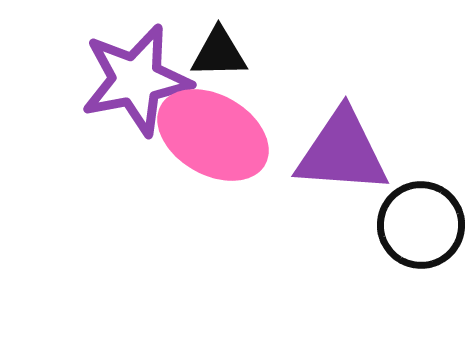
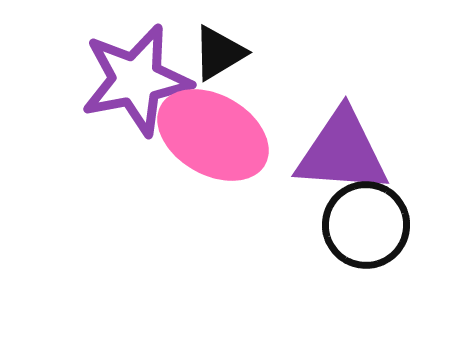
black triangle: rotated 30 degrees counterclockwise
black circle: moved 55 px left
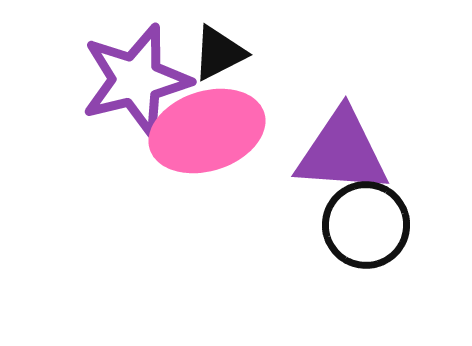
black triangle: rotated 4 degrees clockwise
purple star: rotated 3 degrees counterclockwise
pink ellipse: moved 6 px left, 4 px up; rotated 48 degrees counterclockwise
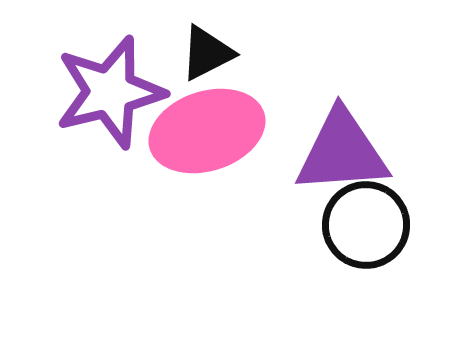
black triangle: moved 12 px left
purple star: moved 26 px left, 12 px down
purple triangle: rotated 8 degrees counterclockwise
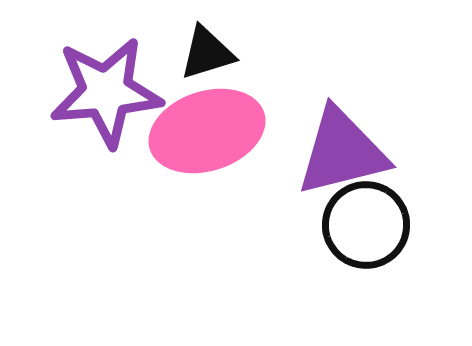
black triangle: rotated 10 degrees clockwise
purple star: moved 4 px left; rotated 9 degrees clockwise
purple triangle: rotated 10 degrees counterclockwise
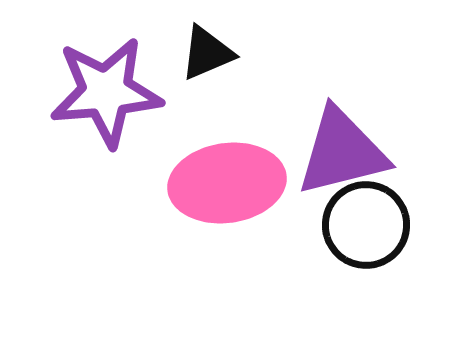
black triangle: rotated 6 degrees counterclockwise
pink ellipse: moved 20 px right, 52 px down; rotated 10 degrees clockwise
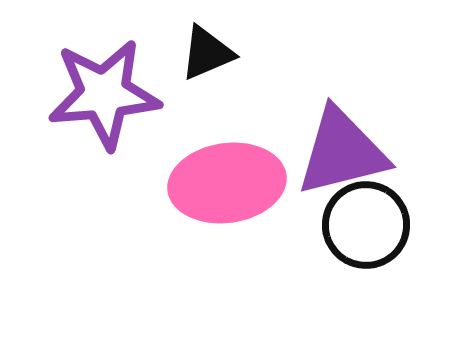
purple star: moved 2 px left, 2 px down
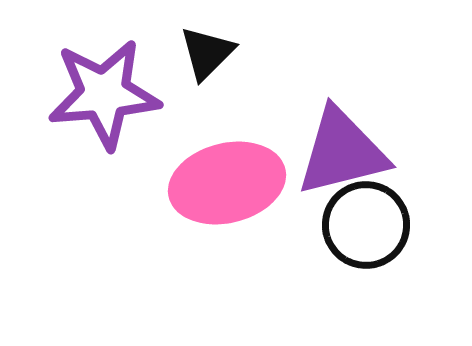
black triangle: rotated 22 degrees counterclockwise
pink ellipse: rotated 6 degrees counterclockwise
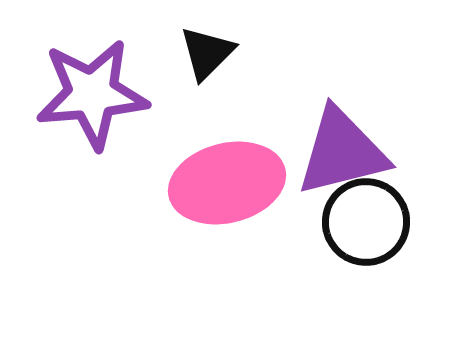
purple star: moved 12 px left
black circle: moved 3 px up
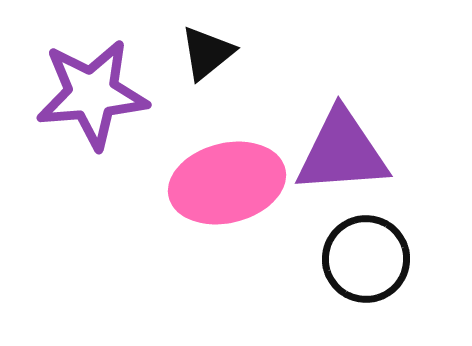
black triangle: rotated 6 degrees clockwise
purple triangle: rotated 10 degrees clockwise
black circle: moved 37 px down
